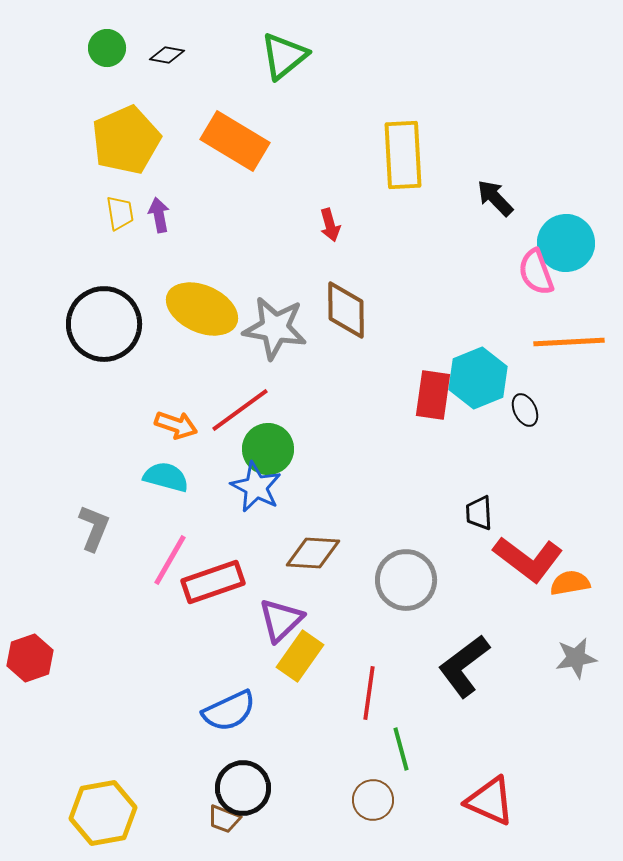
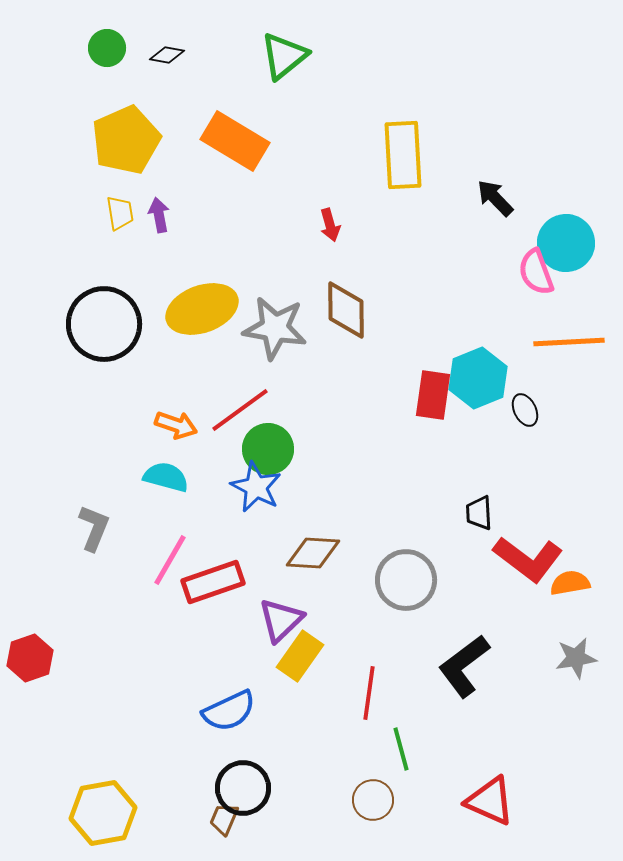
yellow ellipse at (202, 309): rotated 44 degrees counterclockwise
brown trapezoid at (224, 819): rotated 92 degrees clockwise
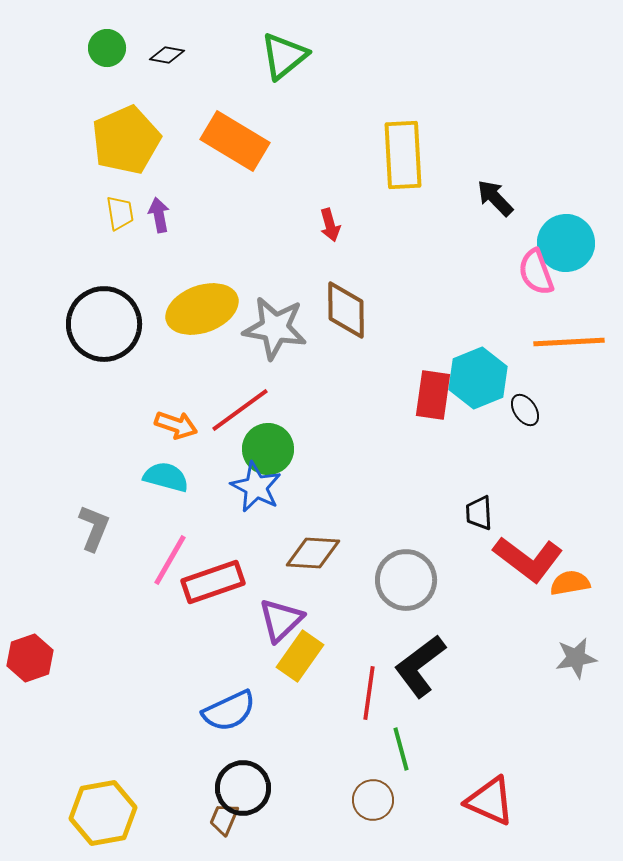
black ellipse at (525, 410): rotated 8 degrees counterclockwise
black L-shape at (464, 666): moved 44 px left
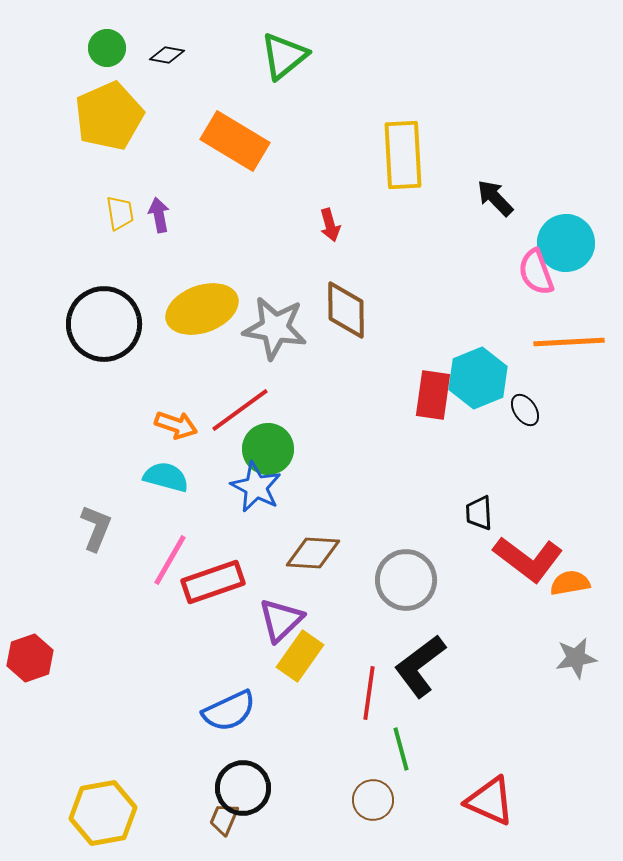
yellow pentagon at (126, 140): moved 17 px left, 24 px up
gray L-shape at (94, 528): moved 2 px right
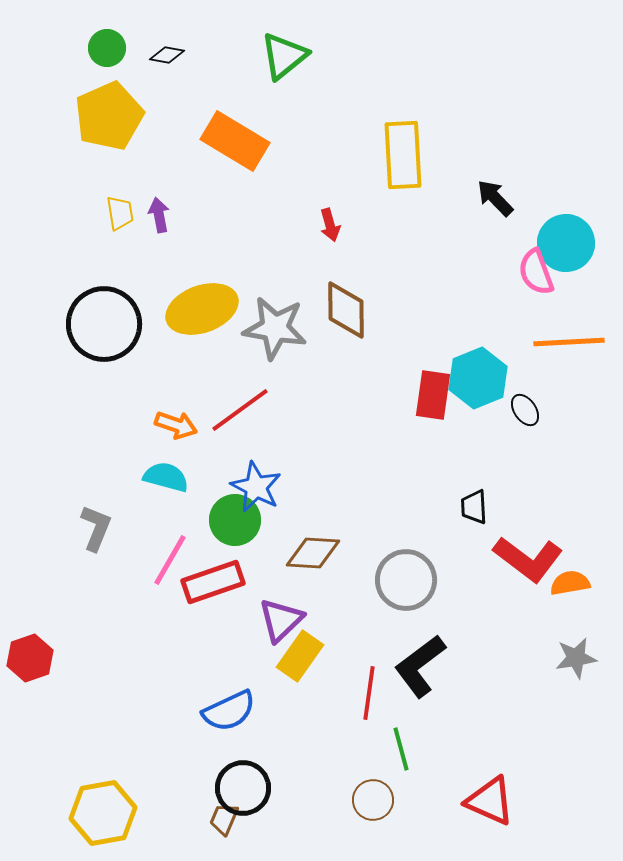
green circle at (268, 449): moved 33 px left, 71 px down
black trapezoid at (479, 513): moved 5 px left, 6 px up
